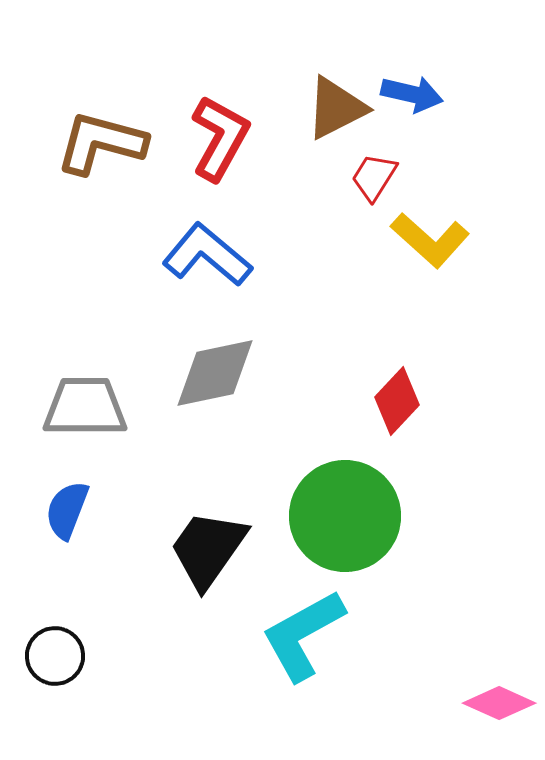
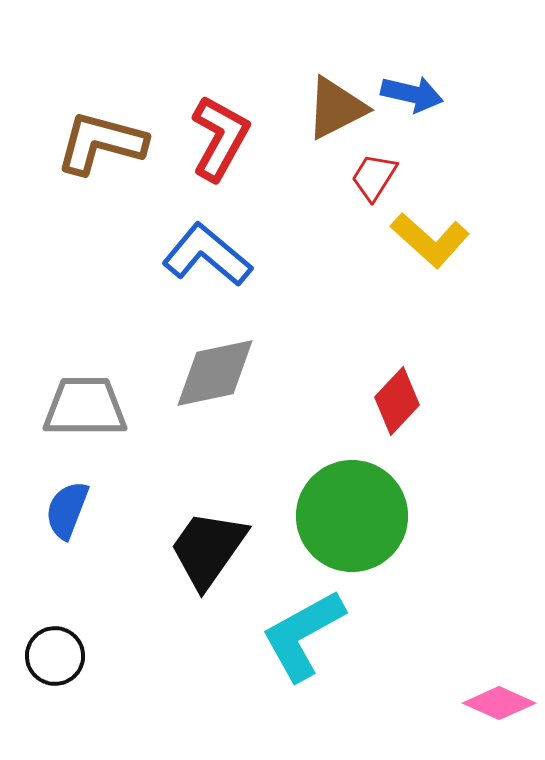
green circle: moved 7 px right
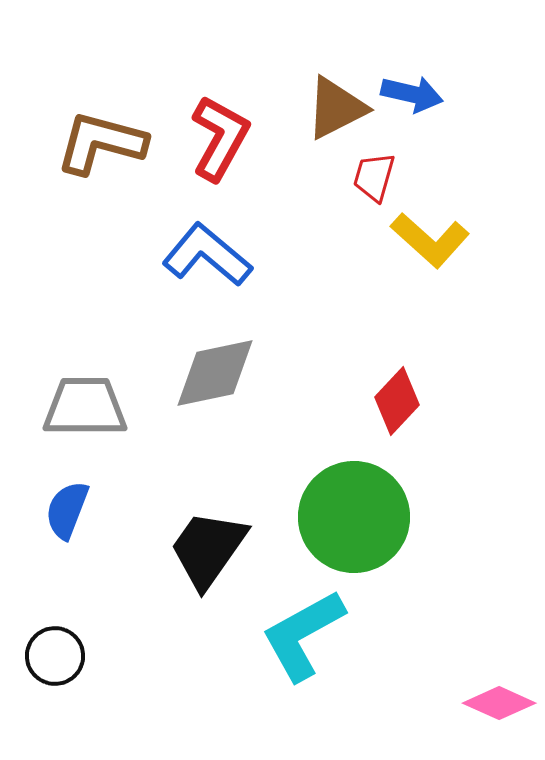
red trapezoid: rotated 16 degrees counterclockwise
green circle: moved 2 px right, 1 px down
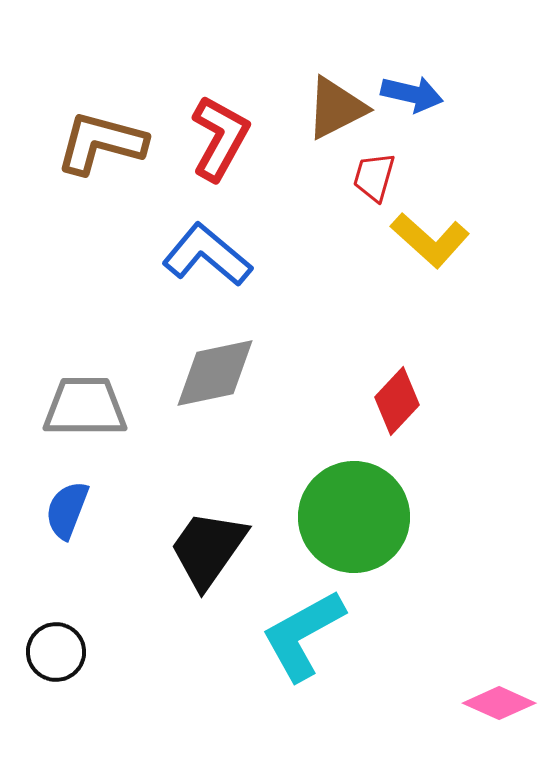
black circle: moved 1 px right, 4 px up
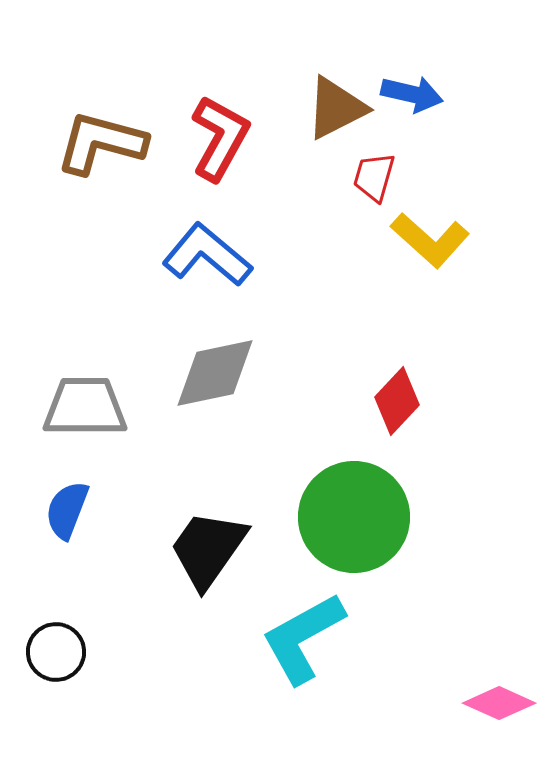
cyan L-shape: moved 3 px down
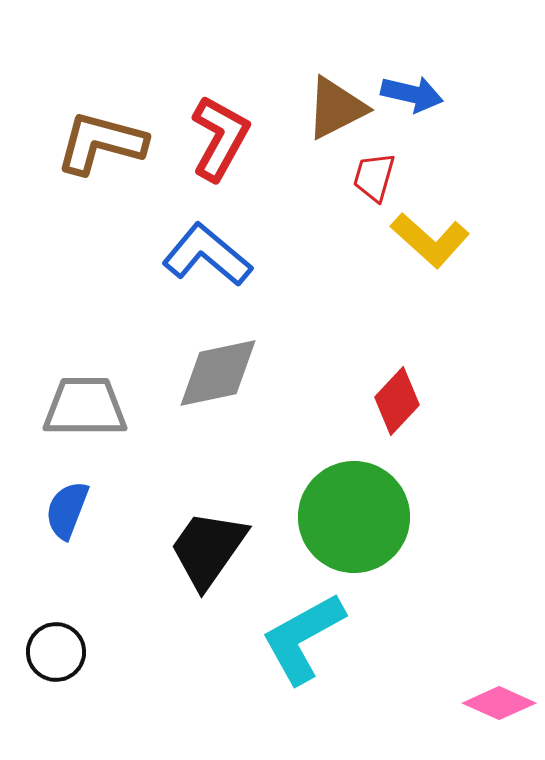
gray diamond: moved 3 px right
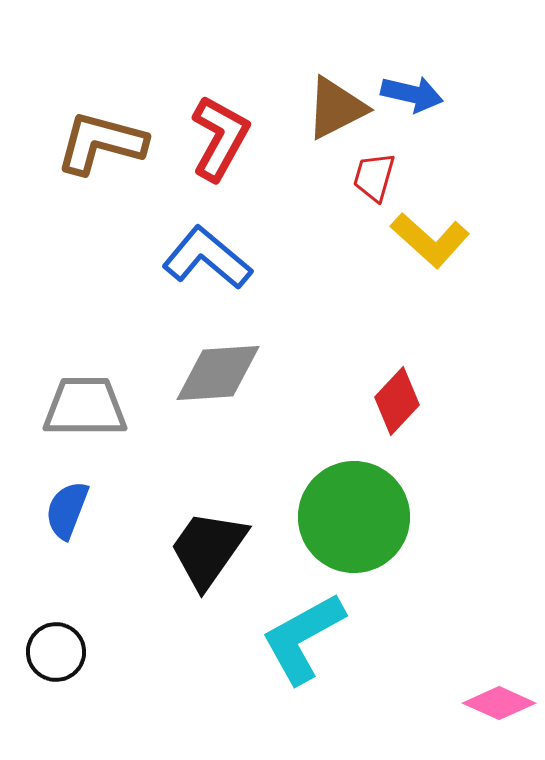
blue L-shape: moved 3 px down
gray diamond: rotated 8 degrees clockwise
